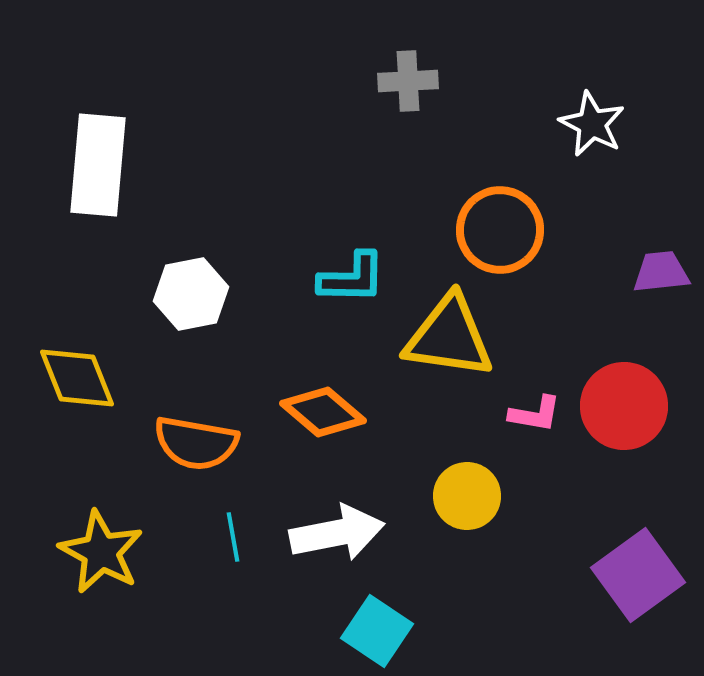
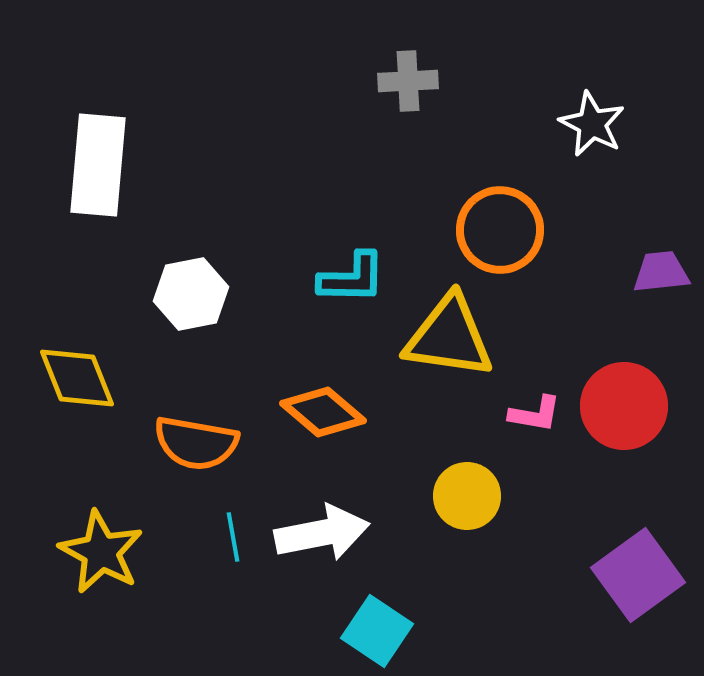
white arrow: moved 15 px left
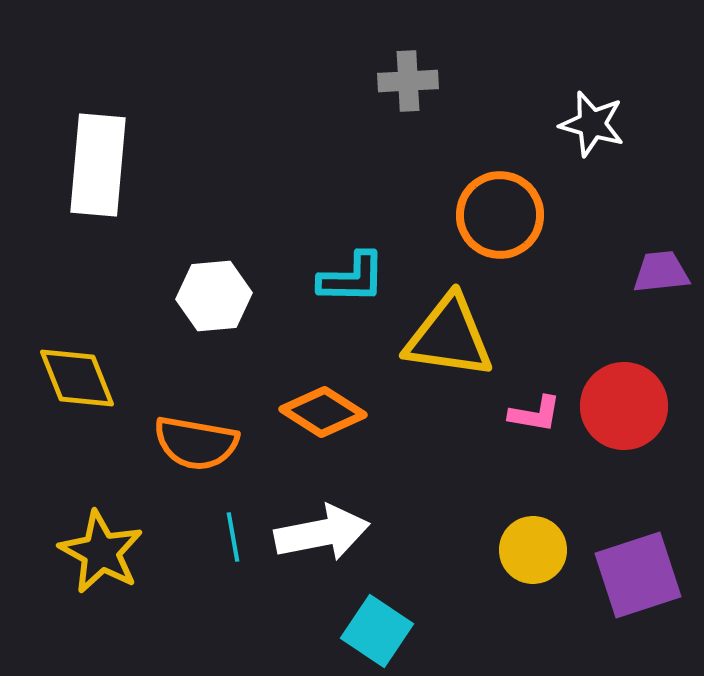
white star: rotated 12 degrees counterclockwise
orange circle: moved 15 px up
white hexagon: moved 23 px right, 2 px down; rotated 6 degrees clockwise
orange diamond: rotated 8 degrees counterclockwise
yellow circle: moved 66 px right, 54 px down
purple square: rotated 18 degrees clockwise
